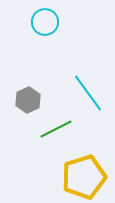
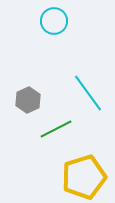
cyan circle: moved 9 px right, 1 px up
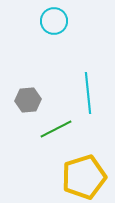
cyan line: rotated 30 degrees clockwise
gray hexagon: rotated 20 degrees clockwise
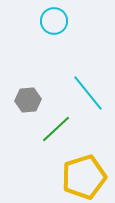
cyan line: rotated 33 degrees counterclockwise
green line: rotated 16 degrees counterclockwise
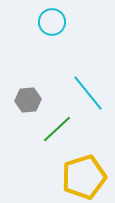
cyan circle: moved 2 px left, 1 px down
green line: moved 1 px right
